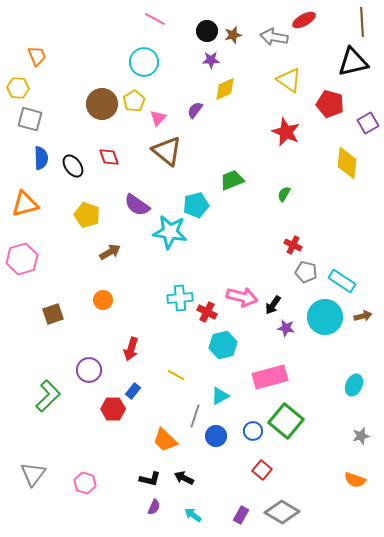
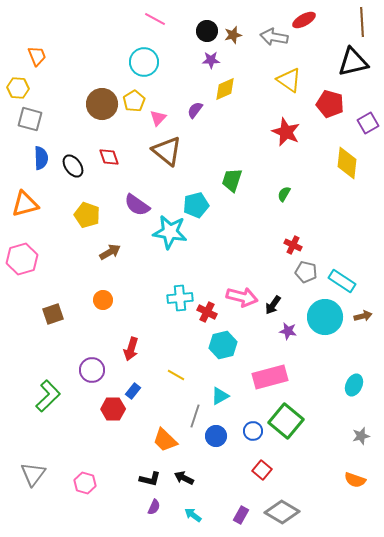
green trapezoid at (232, 180): rotated 50 degrees counterclockwise
purple star at (286, 328): moved 2 px right, 3 px down
purple circle at (89, 370): moved 3 px right
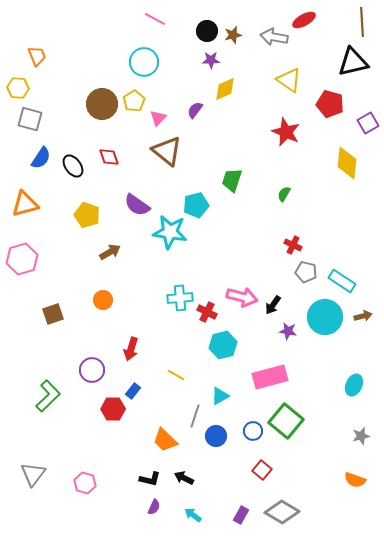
blue semicircle at (41, 158): rotated 35 degrees clockwise
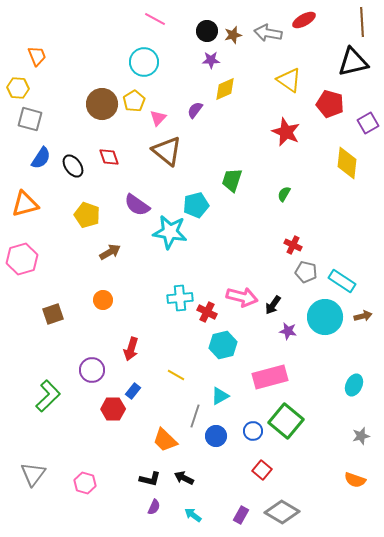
gray arrow at (274, 37): moved 6 px left, 4 px up
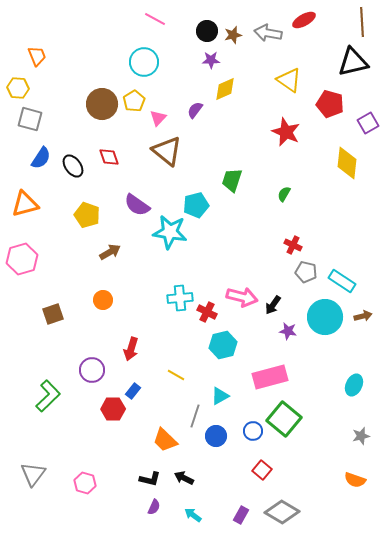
green square at (286, 421): moved 2 px left, 2 px up
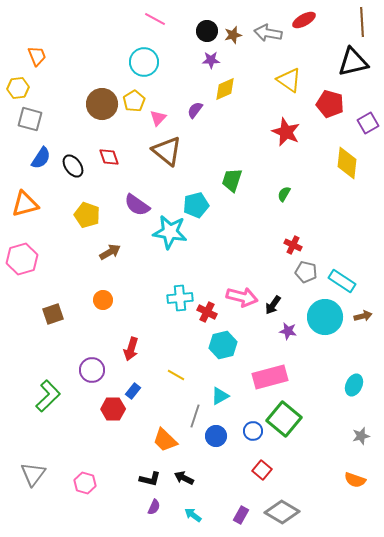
yellow hexagon at (18, 88): rotated 10 degrees counterclockwise
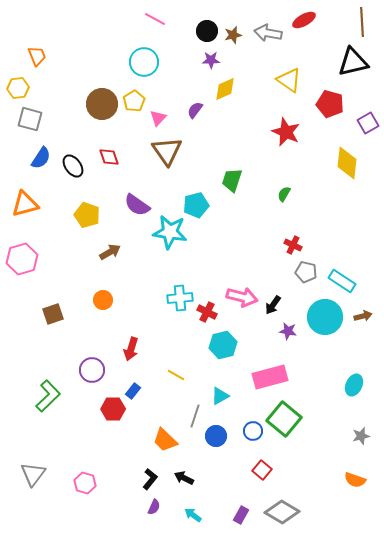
brown triangle at (167, 151): rotated 16 degrees clockwise
black L-shape at (150, 479): rotated 65 degrees counterclockwise
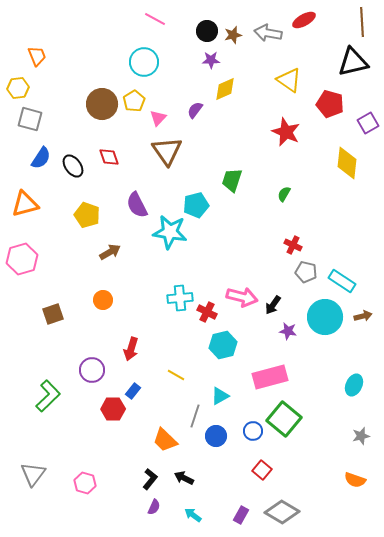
purple semicircle at (137, 205): rotated 28 degrees clockwise
